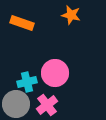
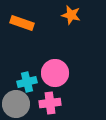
pink cross: moved 3 px right, 2 px up; rotated 30 degrees clockwise
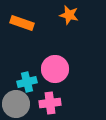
orange star: moved 2 px left
pink circle: moved 4 px up
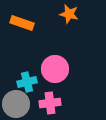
orange star: moved 1 px up
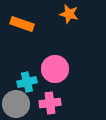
orange rectangle: moved 1 px down
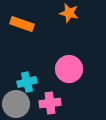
orange star: moved 1 px up
pink circle: moved 14 px right
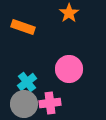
orange star: rotated 24 degrees clockwise
orange rectangle: moved 1 px right, 3 px down
cyan cross: rotated 24 degrees counterclockwise
gray circle: moved 8 px right
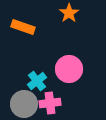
cyan cross: moved 10 px right, 1 px up
